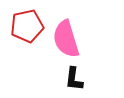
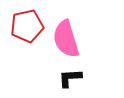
black L-shape: moved 4 px left, 1 px up; rotated 80 degrees clockwise
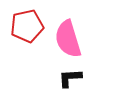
pink semicircle: moved 2 px right
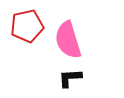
pink semicircle: moved 1 px down
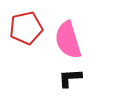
red pentagon: moved 1 px left, 2 px down
